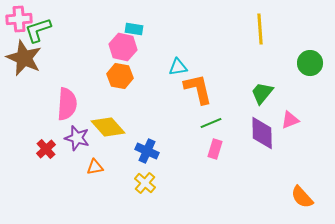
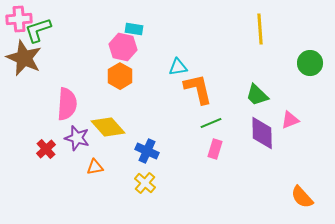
orange hexagon: rotated 20 degrees clockwise
green trapezoid: moved 5 px left, 2 px down; rotated 85 degrees counterclockwise
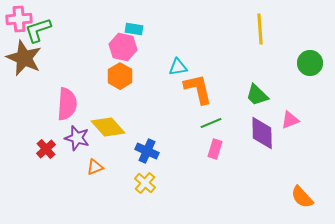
orange triangle: rotated 12 degrees counterclockwise
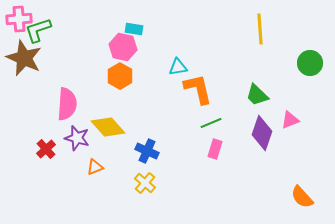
purple diamond: rotated 20 degrees clockwise
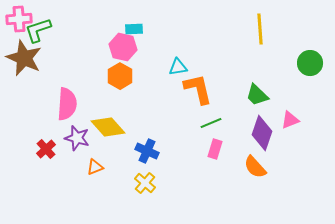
cyan rectangle: rotated 12 degrees counterclockwise
orange semicircle: moved 47 px left, 30 px up
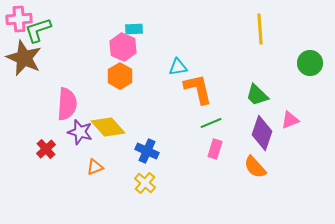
pink hexagon: rotated 12 degrees clockwise
purple star: moved 3 px right, 6 px up
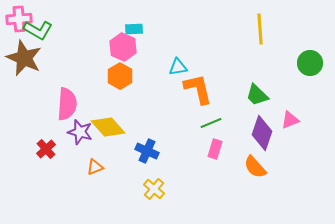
green L-shape: rotated 132 degrees counterclockwise
yellow cross: moved 9 px right, 6 px down
